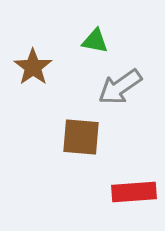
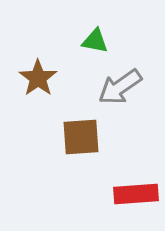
brown star: moved 5 px right, 11 px down
brown square: rotated 9 degrees counterclockwise
red rectangle: moved 2 px right, 2 px down
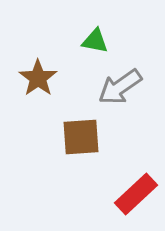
red rectangle: rotated 39 degrees counterclockwise
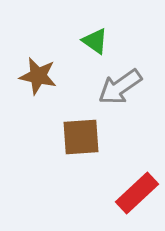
green triangle: rotated 24 degrees clockwise
brown star: moved 2 px up; rotated 24 degrees counterclockwise
red rectangle: moved 1 px right, 1 px up
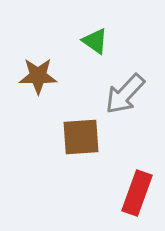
brown star: rotated 12 degrees counterclockwise
gray arrow: moved 5 px right, 7 px down; rotated 12 degrees counterclockwise
red rectangle: rotated 27 degrees counterclockwise
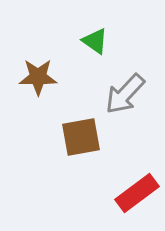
brown star: moved 1 px down
brown square: rotated 6 degrees counterclockwise
red rectangle: rotated 33 degrees clockwise
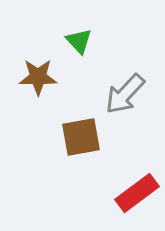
green triangle: moved 16 px left; rotated 12 degrees clockwise
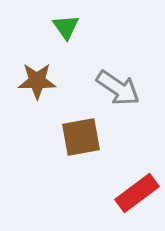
green triangle: moved 13 px left, 14 px up; rotated 8 degrees clockwise
brown star: moved 1 px left, 4 px down
gray arrow: moved 7 px left, 6 px up; rotated 99 degrees counterclockwise
